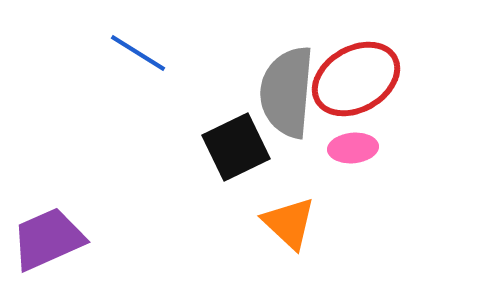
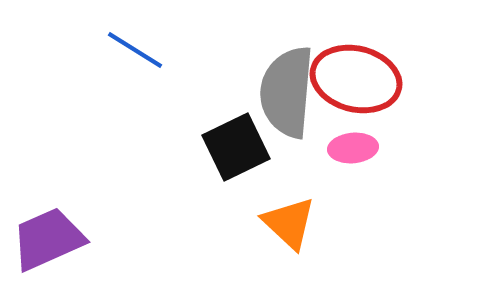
blue line: moved 3 px left, 3 px up
red ellipse: rotated 44 degrees clockwise
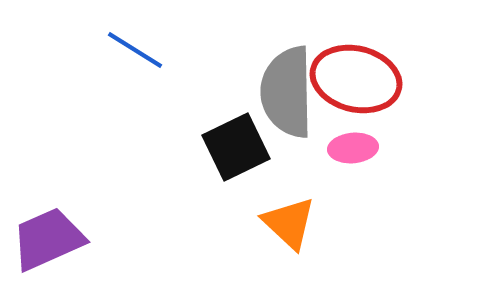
gray semicircle: rotated 6 degrees counterclockwise
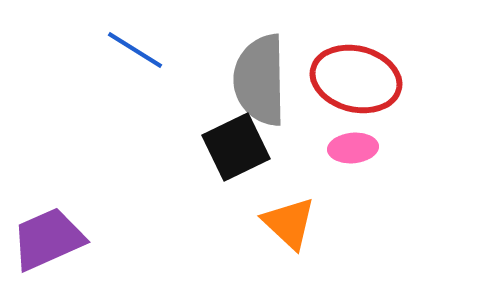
gray semicircle: moved 27 px left, 12 px up
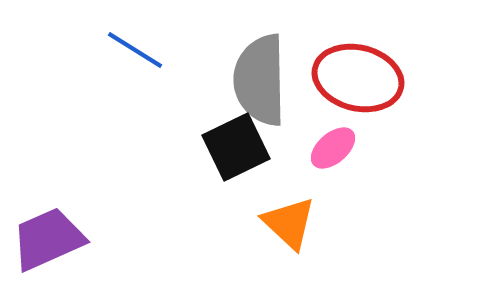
red ellipse: moved 2 px right, 1 px up
pink ellipse: moved 20 px left; rotated 36 degrees counterclockwise
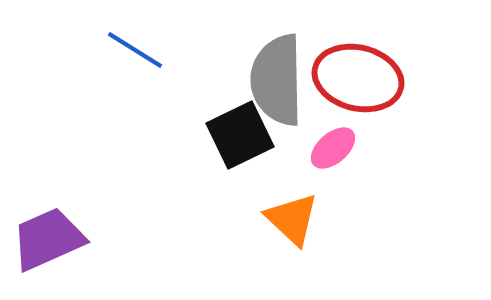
gray semicircle: moved 17 px right
black square: moved 4 px right, 12 px up
orange triangle: moved 3 px right, 4 px up
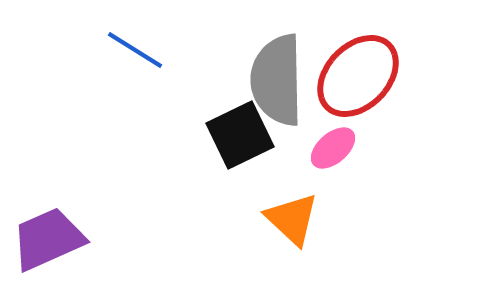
red ellipse: moved 2 px up; rotated 60 degrees counterclockwise
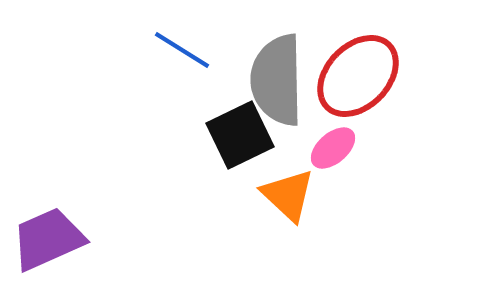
blue line: moved 47 px right
orange triangle: moved 4 px left, 24 px up
